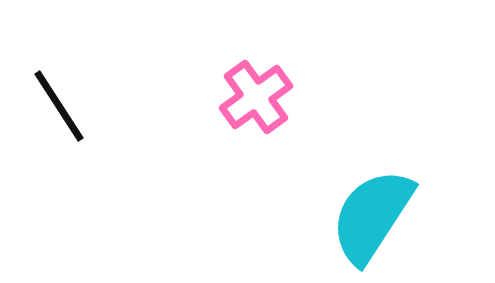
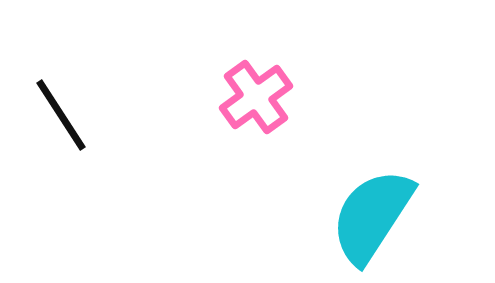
black line: moved 2 px right, 9 px down
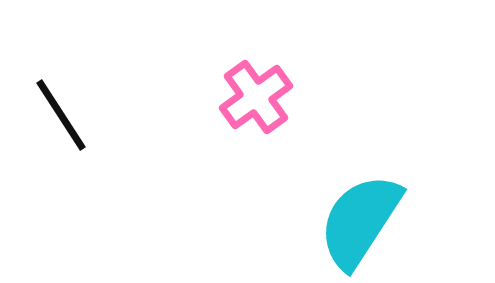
cyan semicircle: moved 12 px left, 5 px down
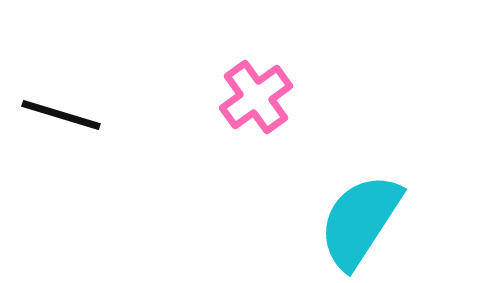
black line: rotated 40 degrees counterclockwise
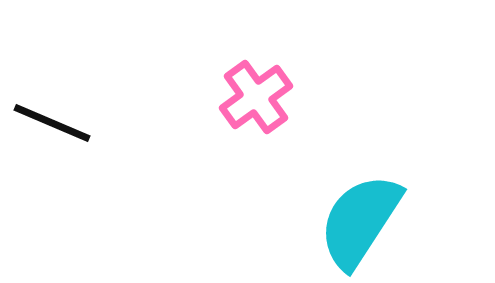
black line: moved 9 px left, 8 px down; rotated 6 degrees clockwise
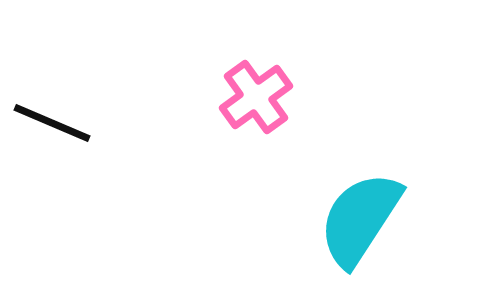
cyan semicircle: moved 2 px up
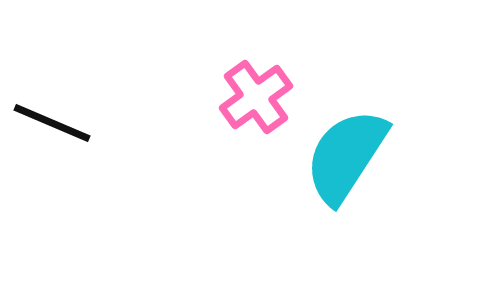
cyan semicircle: moved 14 px left, 63 px up
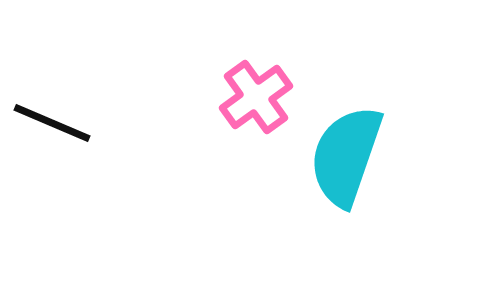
cyan semicircle: rotated 14 degrees counterclockwise
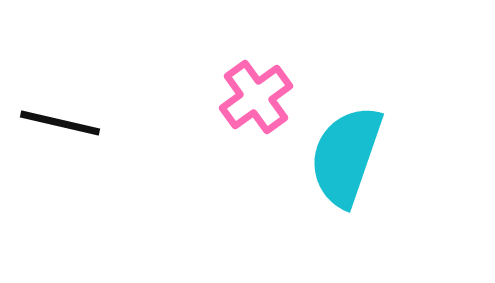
black line: moved 8 px right; rotated 10 degrees counterclockwise
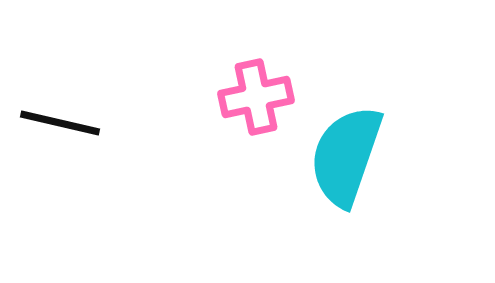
pink cross: rotated 24 degrees clockwise
